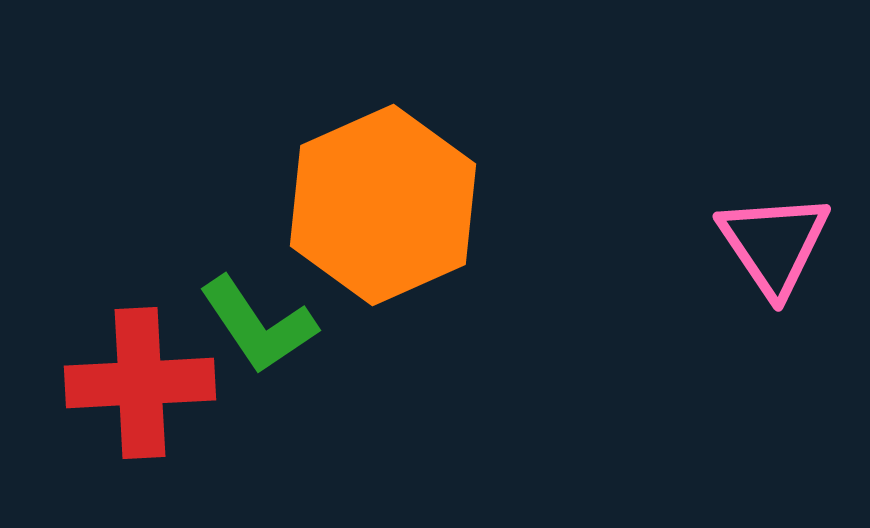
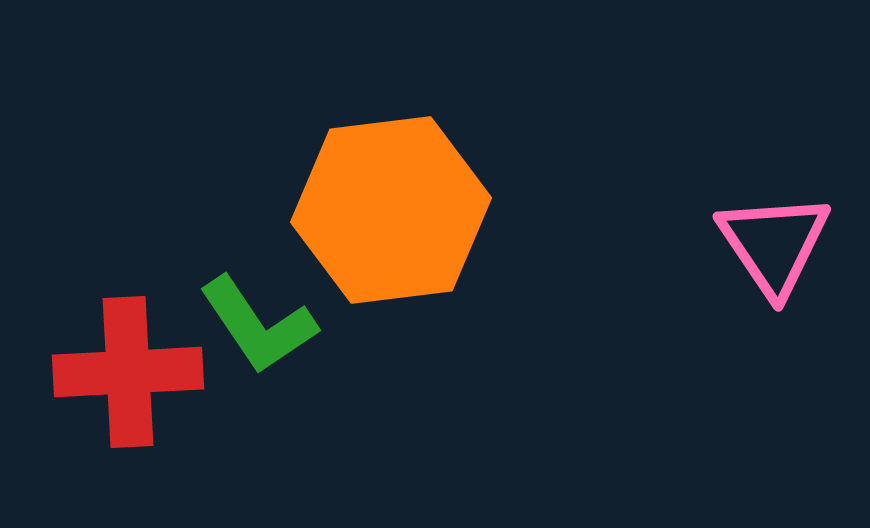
orange hexagon: moved 8 px right, 5 px down; rotated 17 degrees clockwise
red cross: moved 12 px left, 11 px up
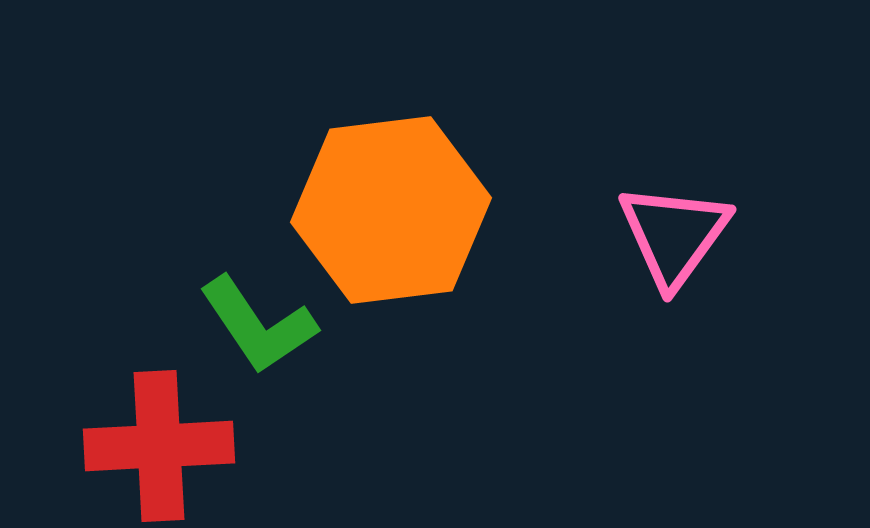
pink triangle: moved 100 px left, 9 px up; rotated 10 degrees clockwise
red cross: moved 31 px right, 74 px down
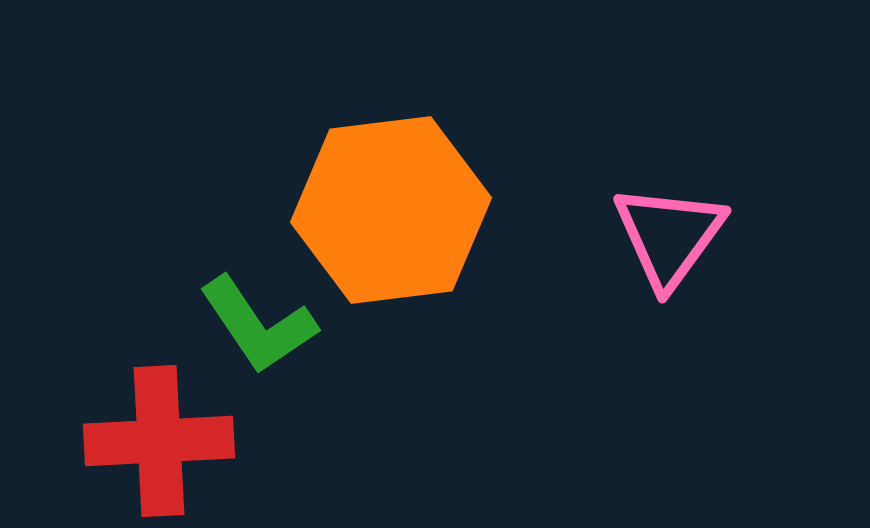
pink triangle: moved 5 px left, 1 px down
red cross: moved 5 px up
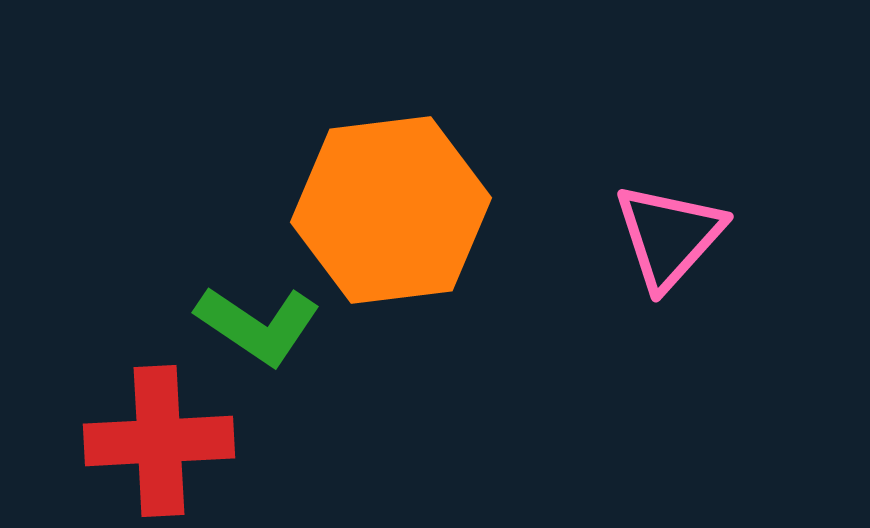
pink triangle: rotated 6 degrees clockwise
green L-shape: rotated 22 degrees counterclockwise
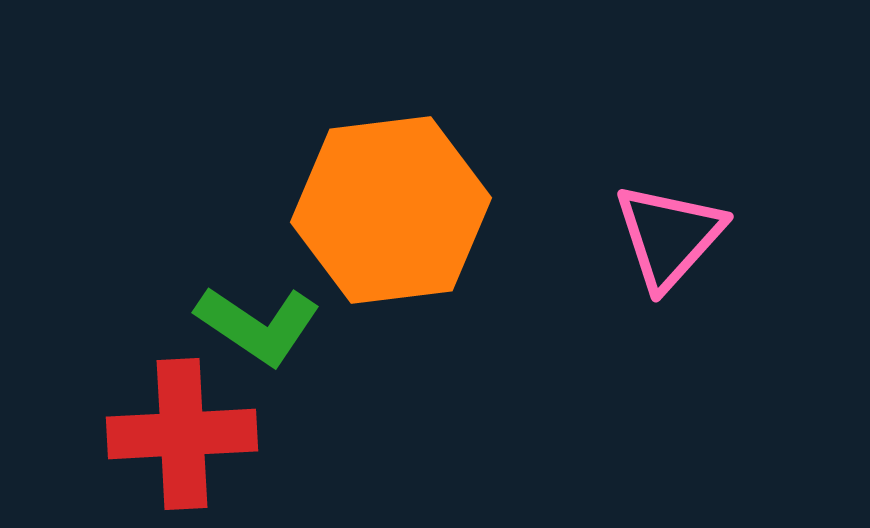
red cross: moved 23 px right, 7 px up
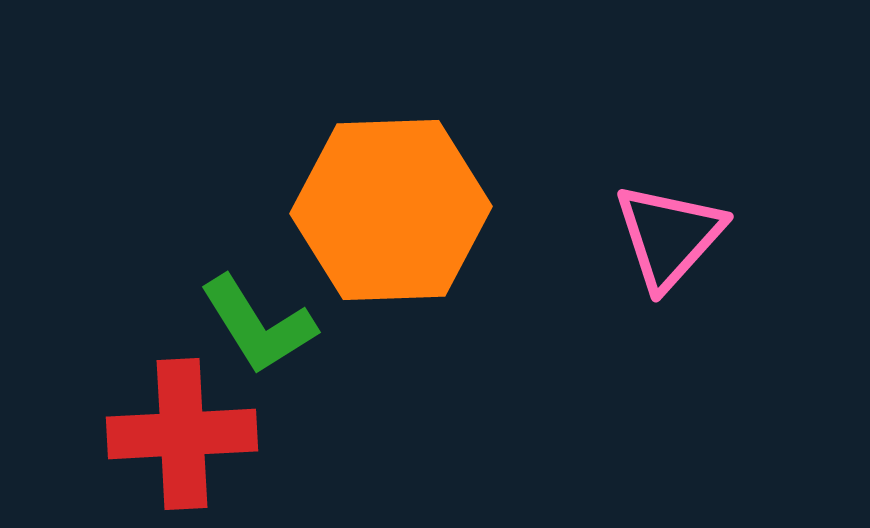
orange hexagon: rotated 5 degrees clockwise
green L-shape: rotated 24 degrees clockwise
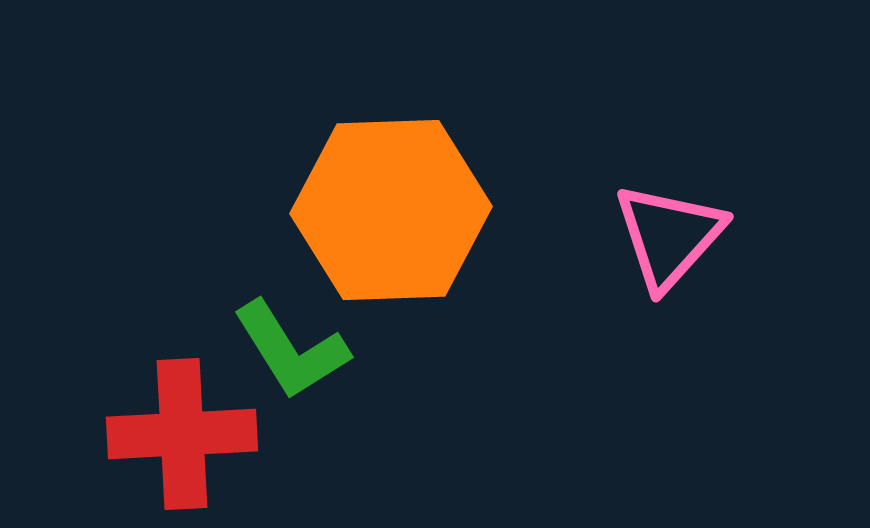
green L-shape: moved 33 px right, 25 px down
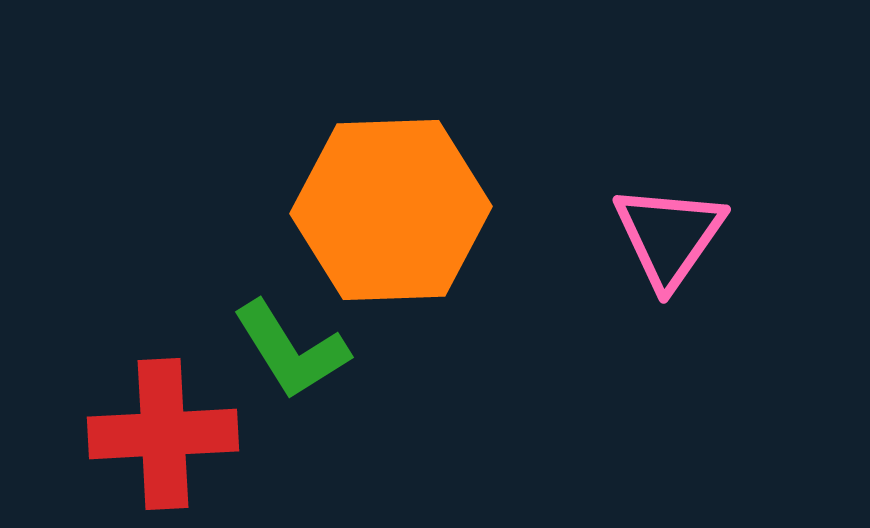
pink triangle: rotated 7 degrees counterclockwise
red cross: moved 19 px left
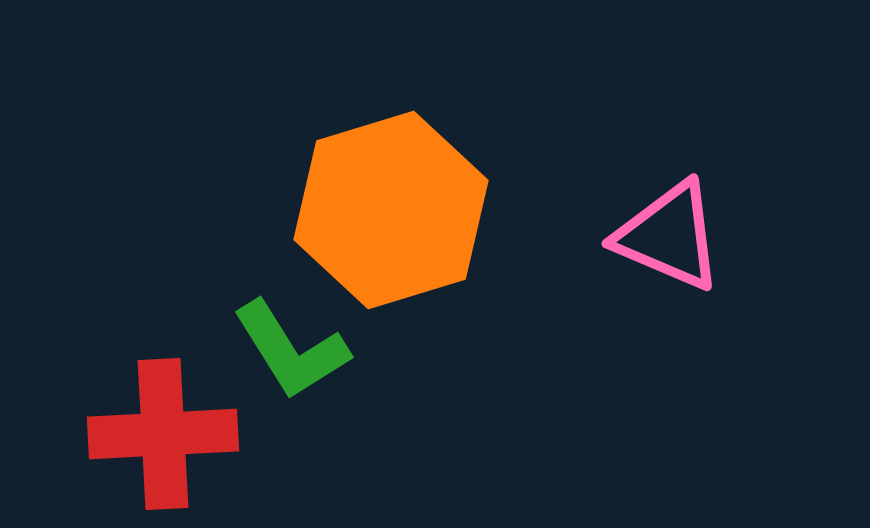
orange hexagon: rotated 15 degrees counterclockwise
pink triangle: rotated 42 degrees counterclockwise
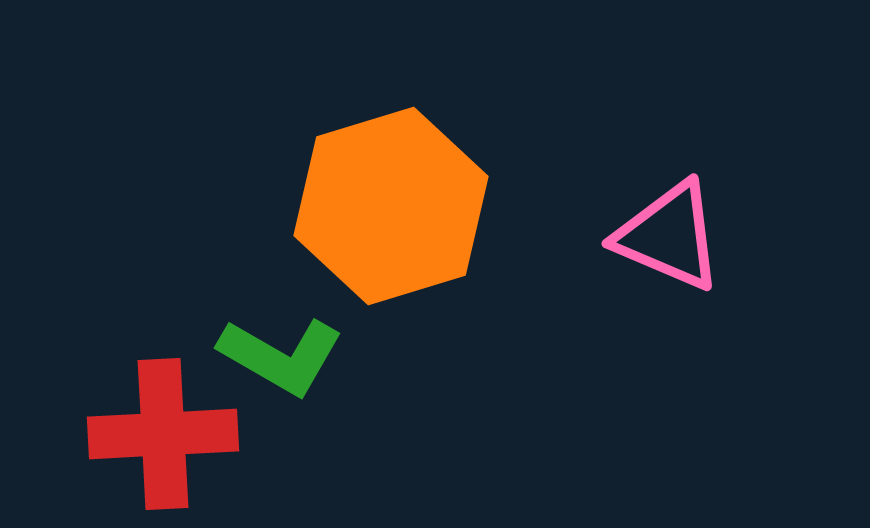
orange hexagon: moved 4 px up
green L-shape: moved 10 px left, 6 px down; rotated 28 degrees counterclockwise
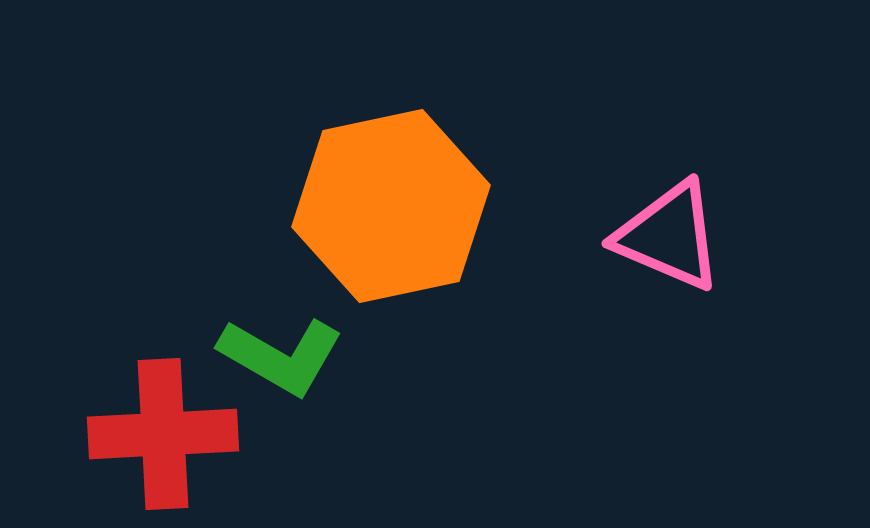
orange hexagon: rotated 5 degrees clockwise
